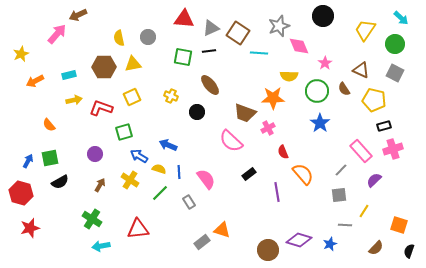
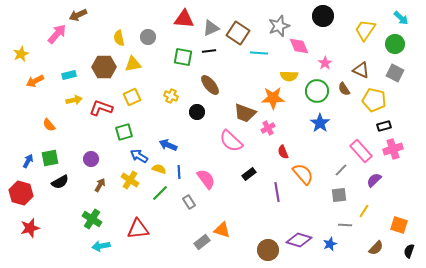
purple circle at (95, 154): moved 4 px left, 5 px down
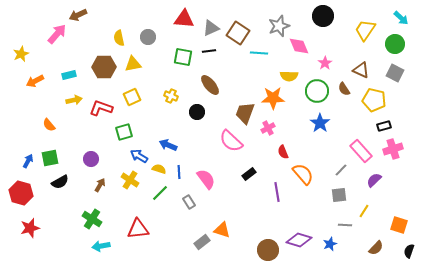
brown trapezoid at (245, 113): rotated 90 degrees clockwise
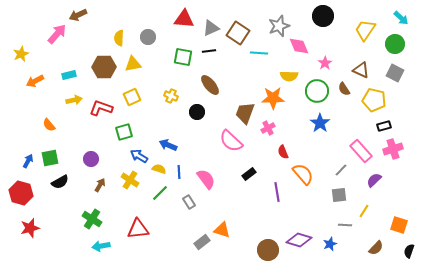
yellow semicircle at (119, 38): rotated 14 degrees clockwise
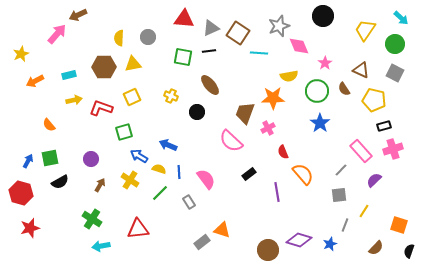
yellow semicircle at (289, 76): rotated 12 degrees counterclockwise
gray line at (345, 225): rotated 72 degrees counterclockwise
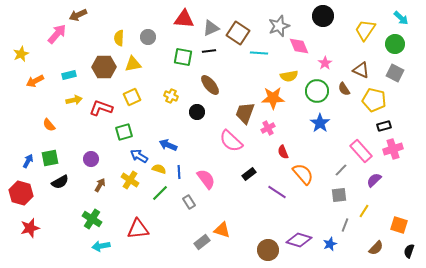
purple line at (277, 192): rotated 48 degrees counterclockwise
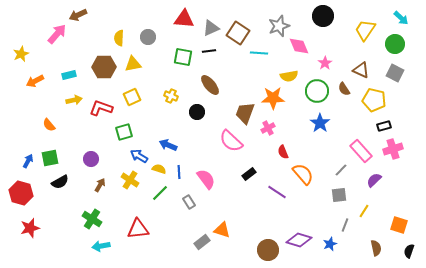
brown semicircle at (376, 248): rotated 56 degrees counterclockwise
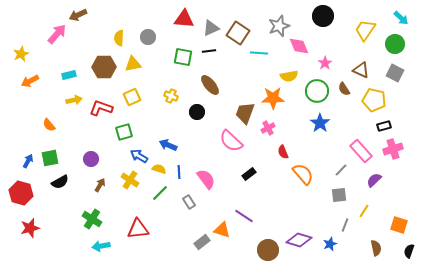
orange arrow at (35, 81): moved 5 px left
purple line at (277, 192): moved 33 px left, 24 px down
